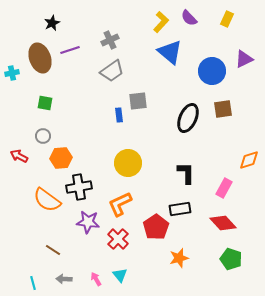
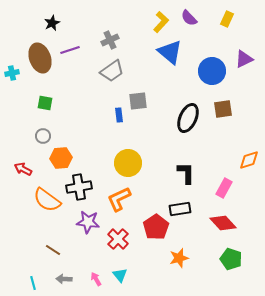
red arrow: moved 4 px right, 13 px down
orange L-shape: moved 1 px left, 5 px up
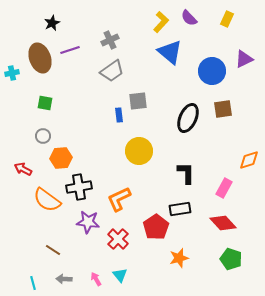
yellow circle: moved 11 px right, 12 px up
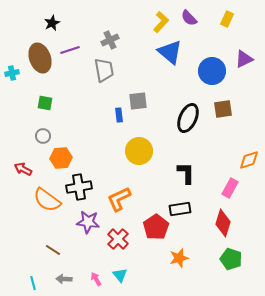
gray trapezoid: moved 8 px left, 1 px up; rotated 65 degrees counterclockwise
pink rectangle: moved 6 px right
red diamond: rotated 60 degrees clockwise
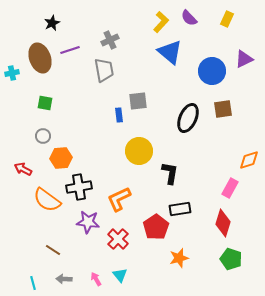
black L-shape: moved 16 px left; rotated 10 degrees clockwise
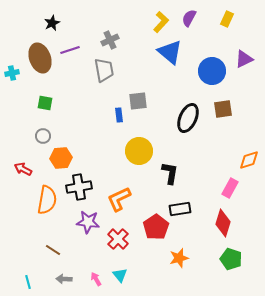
purple semicircle: rotated 72 degrees clockwise
orange semicircle: rotated 116 degrees counterclockwise
cyan line: moved 5 px left, 1 px up
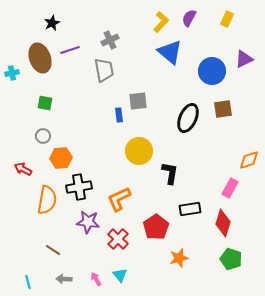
black rectangle: moved 10 px right
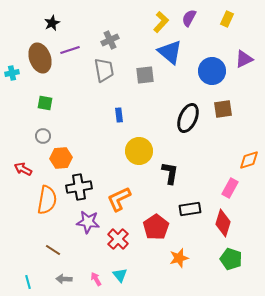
gray square: moved 7 px right, 26 px up
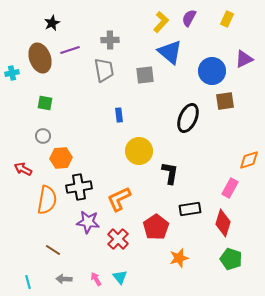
gray cross: rotated 24 degrees clockwise
brown square: moved 2 px right, 8 px up
cyan triangle: moved 2 px down
